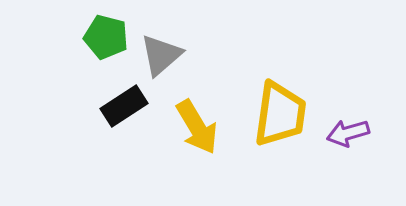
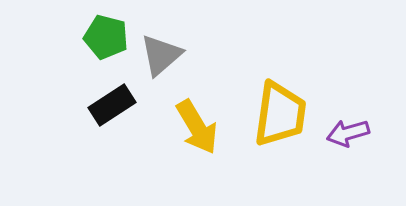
black rectangle: moved 12 px left, 1 px up
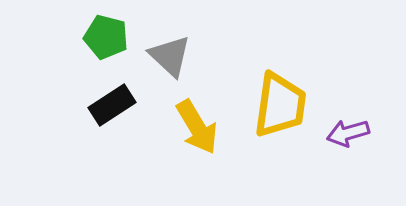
gray triangle: moved 9 px right, 1 px down; rotated 36 degrees counterclockwise
yellow trapezoid: moved 9 px up
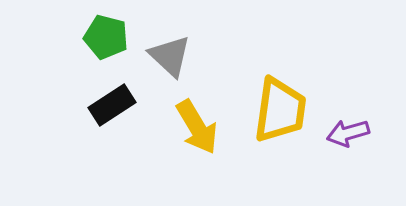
yellow trapezoid: moved 5 px down
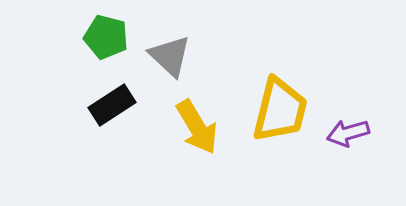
yellow trapezoid: rotated 6 degrees clockwise
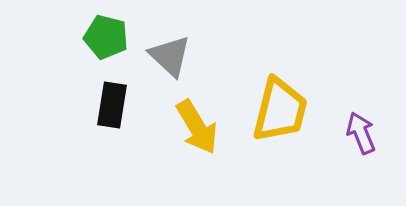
black rectangle: rotated 48 degrees counterclockwise
purple arrow: moved 13 px right; rotated 84 degrees clockwise
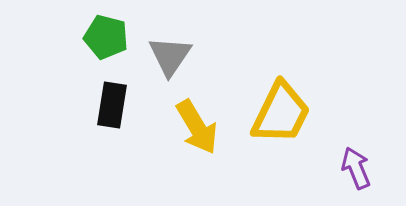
gray triangle: rotated 21 degrees clockwise
yellow trapezoid: moved 1 px right, 3 px down; rotated 12 degrees clockwise
purple arrow: moved 5 px left, 35 px down
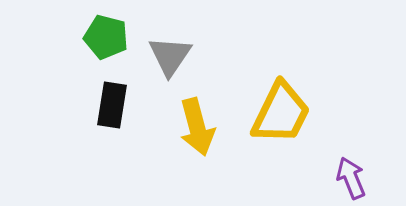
yellow arrow: rotated 16 degrees clockwise
purple arrow: moved 5 px left, 10 px down
